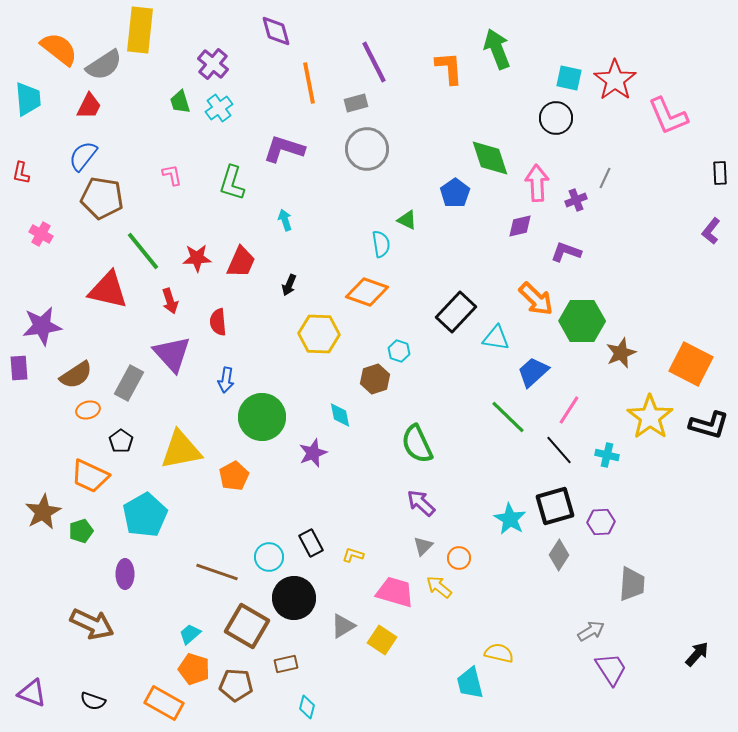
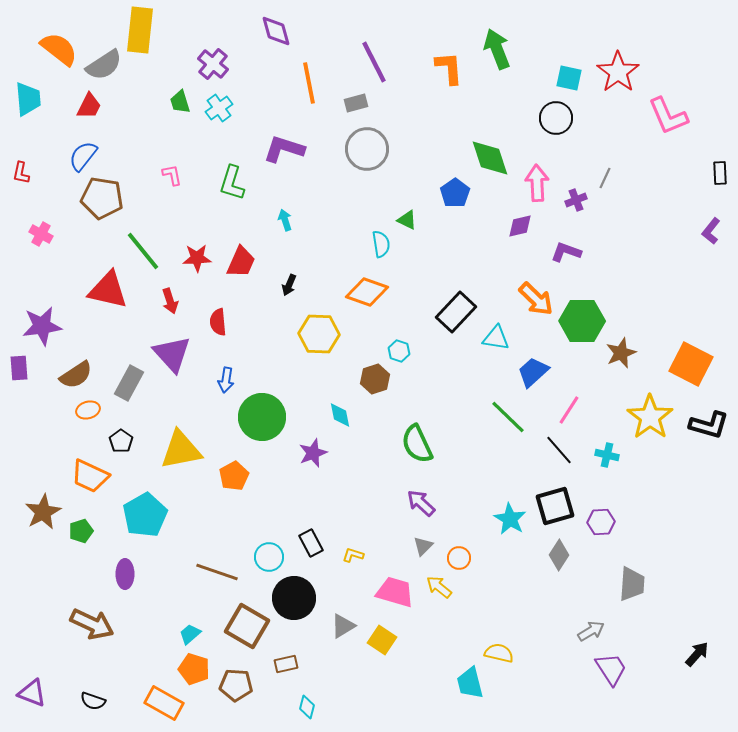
red star at (615, 80): moved 3 px right, 8 px up
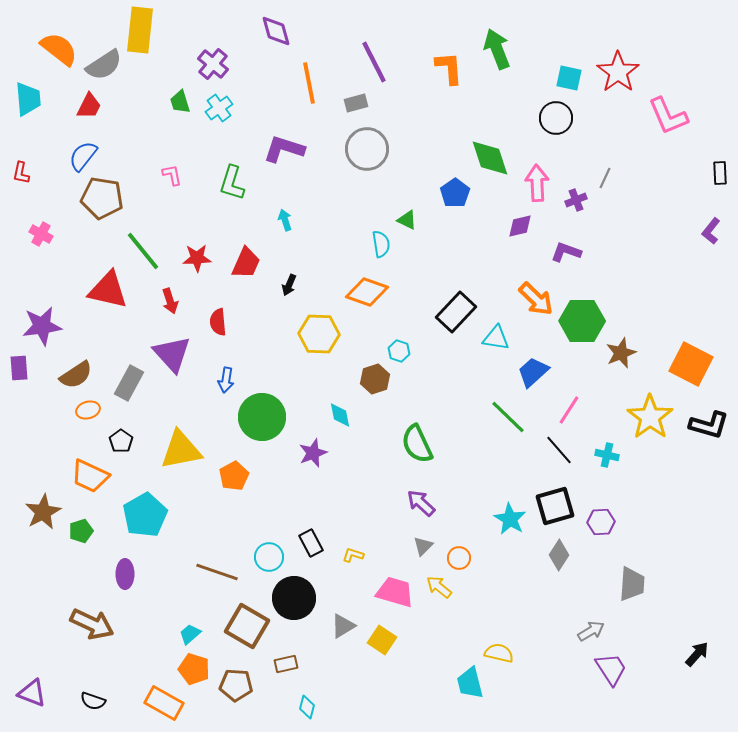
red trapezoid at (241, 262): moved 5 px right, 1 px down
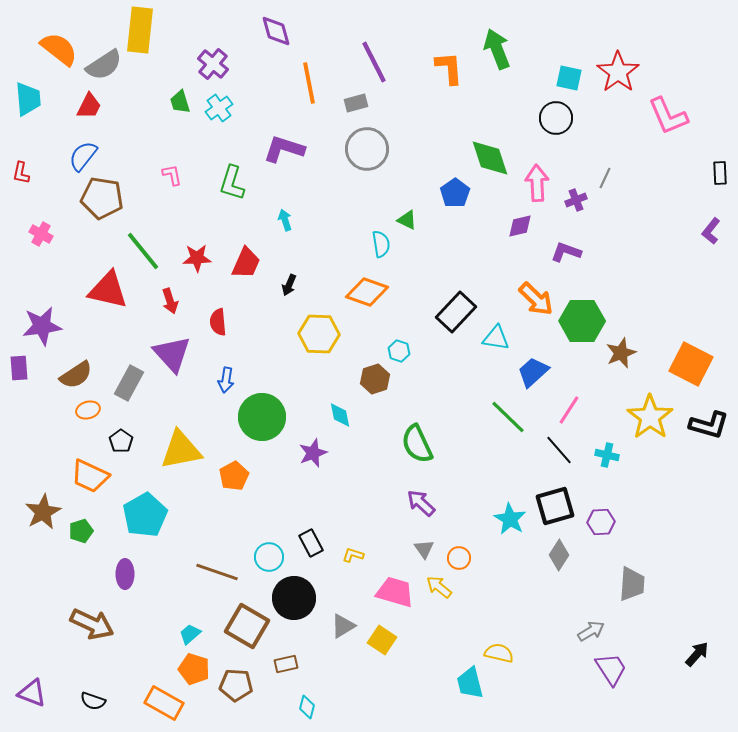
gray triangle at (423, 546): moved 1 px right, 3 px down; rotated 20 degrees counterclockwise
